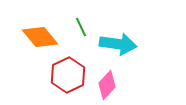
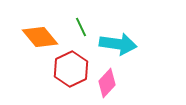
red hexagon: moved 3 px right, 6 px up
pink diamond: moved 2 px up
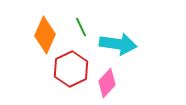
orange diamond: moved 5 px right, 2 px up; rotated 63 degrees clockwise
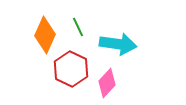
green line: moved 3 px left
red hexagon: rotated 8 degrees counterclockwise
